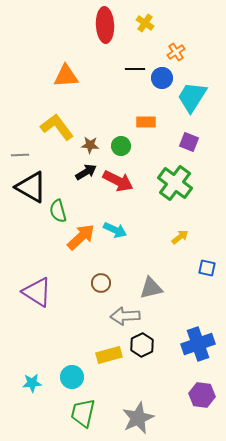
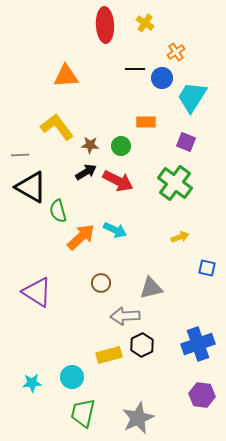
purple square: moved 3 px left
yellow arrow: rotated 18 degrees clockwise
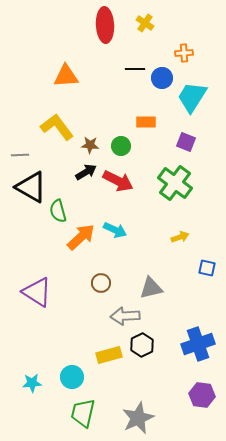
orange cross: moved 8 px right, 1 px down; rotated 30 degrees clockwise
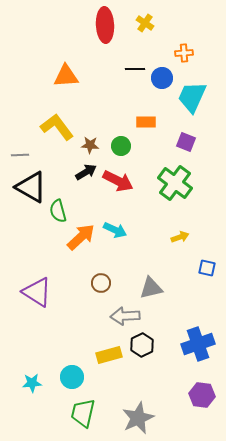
cyan trapezoid: rotated 8 degrees counterclockwise
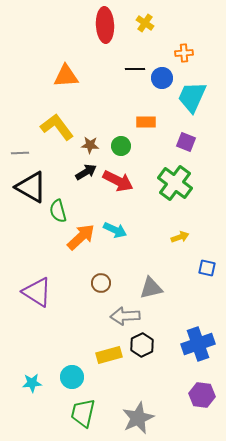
gray line: moved 2 px up
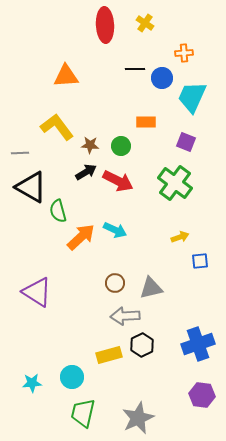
blue square: moved 7 px left, 7 px up; rotated 18 degrees counterclockwise
brown circle: moved 14 px right
